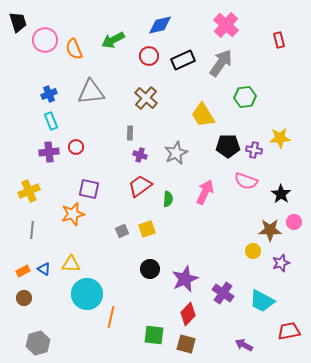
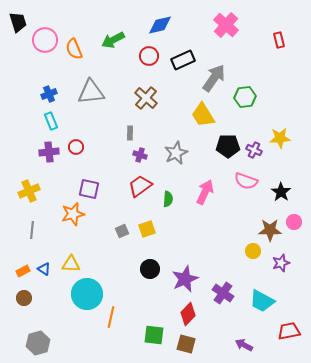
gray arrow at (221, 63): moved 7 px left, 15 px down
purple cross at (254, 150): rotated 14 degrees clockwise
black star at (281, 194): moved 2 px up
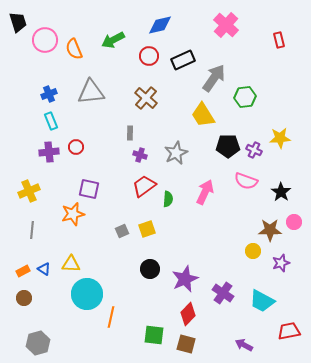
red trapezoid at (140, 186): moved 4 px right
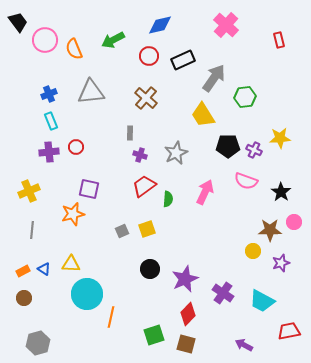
black trapezoid at (18, 22): rotated 20 degrees counterclockwise
green square at (154, 335): rotated 25 degrees counterclockwise
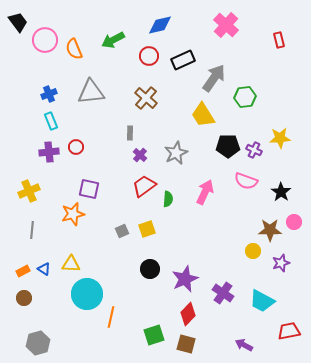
purple cross at (140, 155): rotated 24 degrees clockwise
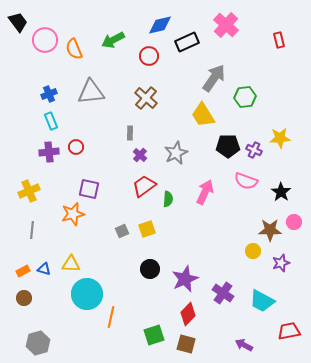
black rectangle at (183, 60): moved 4 px right, 18 px up
blue triangle at (44, 269): rotated 16 degrees counterclockwise
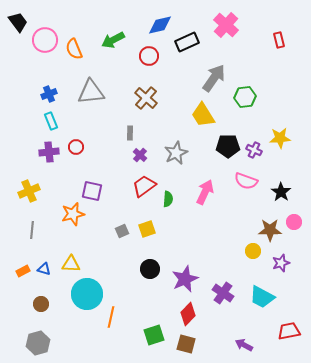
purple square at (89, 189): moved 3 px right, 2 px down
brown circle at (24, 298): moved 17 px right, 6 px down
cyan trapezoid at (262, 301): moved 4 px up
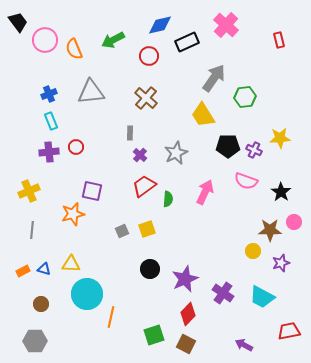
gray hexagon at (38, 343): moved 3 px left, 2 px up; rotated 15 degrees clockwise
brown square at (186, 344): rotated 12 degrees clockwise
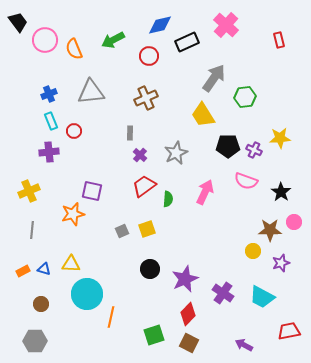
brown cross at (146, 98): rotated 25 degrees clockwise
red circle at (76, 147): moved 2 px left, 16 px up
brown square at (186, 344): moved 3 px right, 1 px up
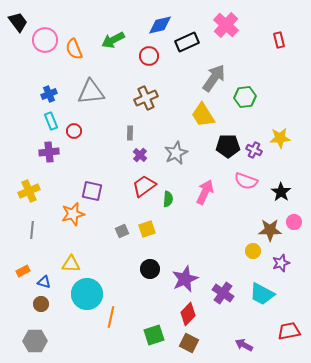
blue triangle at (44, 269): moved 13 px down
cyan trapezoid at (262, 297): moved 3 px up
